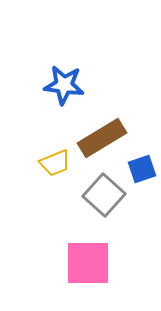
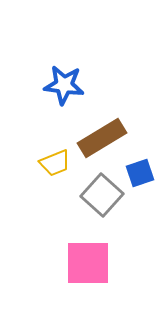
blue square: moved 2 px left, 4 px down
gray square: moved 2 px left
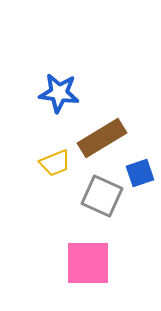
blue star: moved 5 px left, 8 px down
gray square: moved 1 px down; rotated 18 degrees counterclockwise
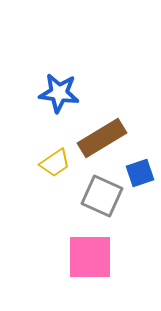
yellow trapezoid: rotated 12 degrees counterclockwise
pink square: moved 2 px right, 6 px up
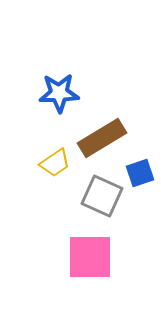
blue star: rotated 9 degrees counterclockwise
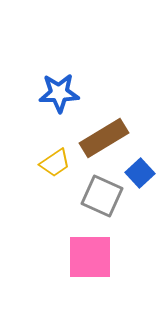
brown rectangle: moved 2 px right
blue square: rotated 24 degrees counterclockwise
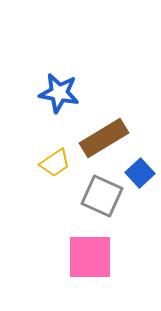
blue star: rotated 12 degrees clockwise
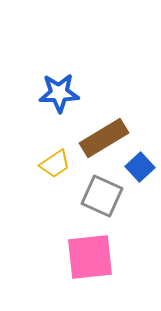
blue star: rotated 12 degrees counterclockwise
yellow trapezoid: moved 1 px down
blue square: moved 6 px up
pink square: rotated 6 degrees counterclockwise
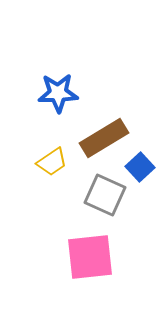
blue star: moved 1 px left
yellow trapezoid: moved 3 px left, 2 px up
gray square: moved 3 px right, 1 px up
